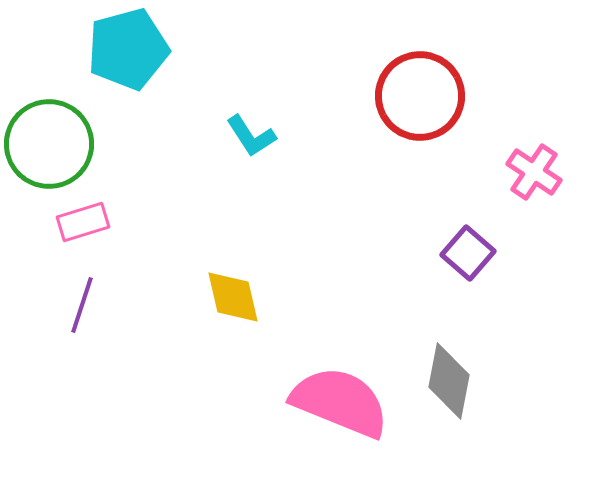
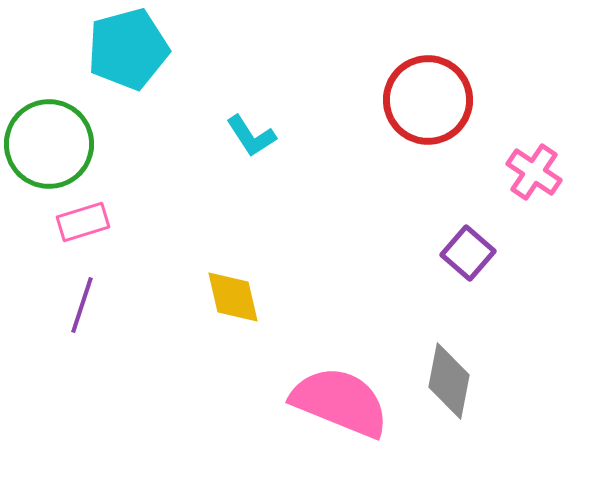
red circle: moved 8 px right, 4 px down
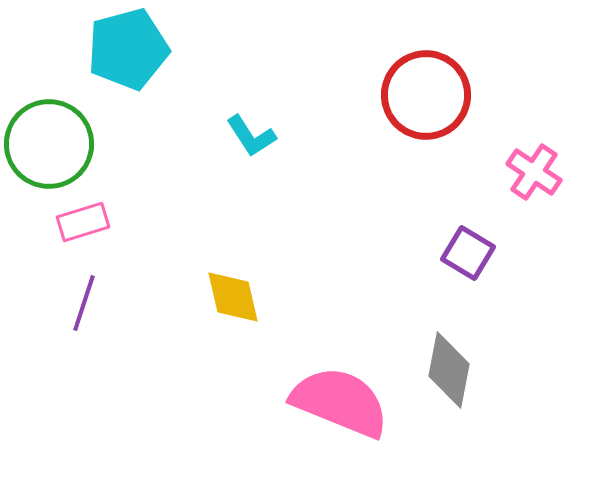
red circle: moved 2 px left, 5 px up
purple square: rotated 10 degrees counterclockwise
purple line: moved 2 px right, 2 px up
gray diamond: moved 11 px up
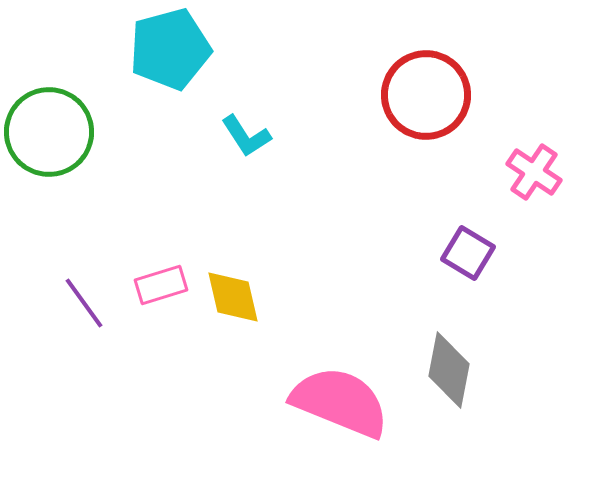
cyan pentagon: moved 42 px right
cyan L-shape: moved 5 px left
green circle: moved 12 px up
pink rectangle: moved 78 px right, 63 px down
purple line: rotated 54 degrees counterclockwise
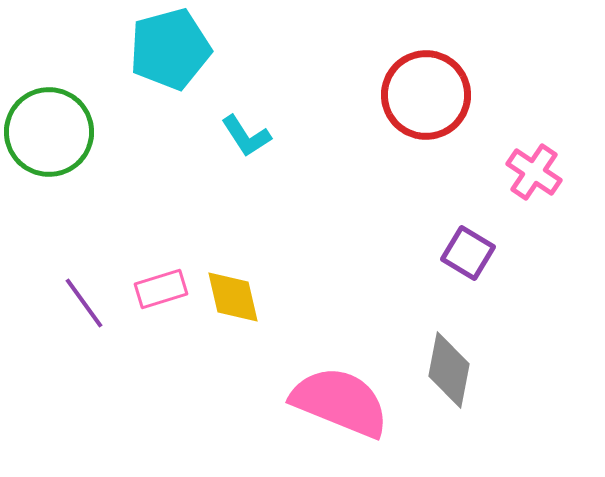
pink rectangle: moved 4 px down
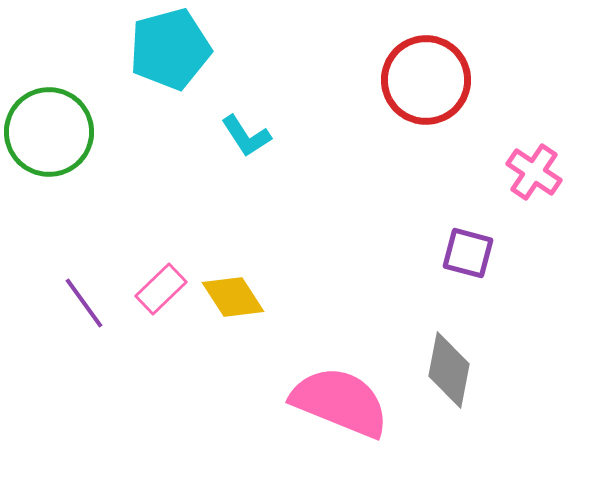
red circle: moved 15 px up
purple square: rotated 16 degrees counterclockwise
pink rectangle: rotated 27 degrees counterclockwise
yellow diamond: rotated 20 degrees counterclockwise
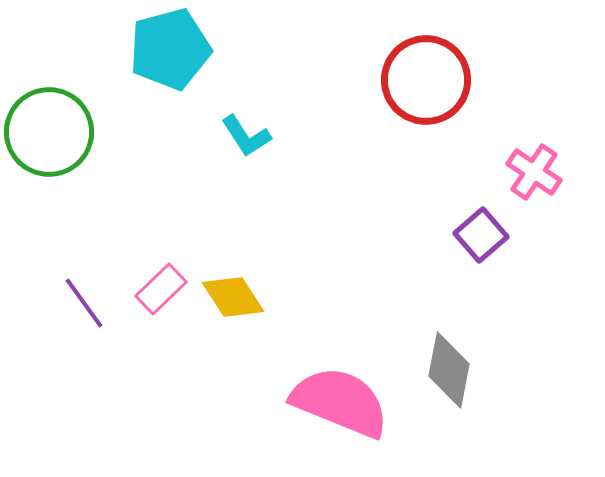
purple square: moved 13 px right, 18 px up; rotated 34 degrees clockwise
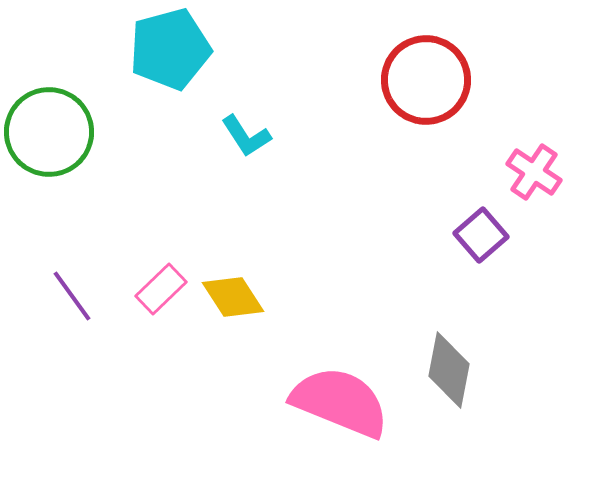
purple line: moved 12 px left, 7 px up
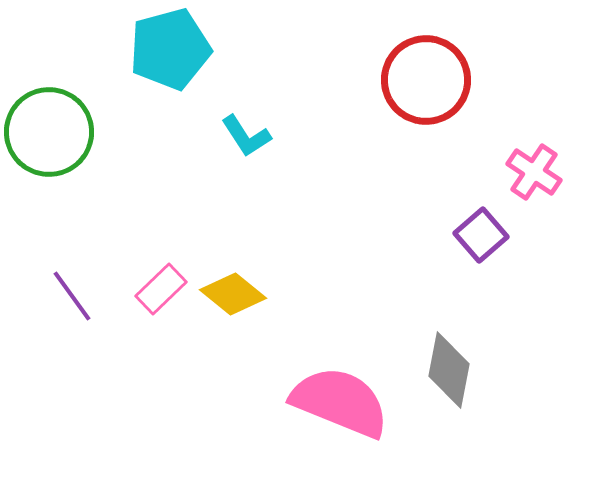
yellow diamond: moved 3 px up; rotated 18 degrees counterclockwise
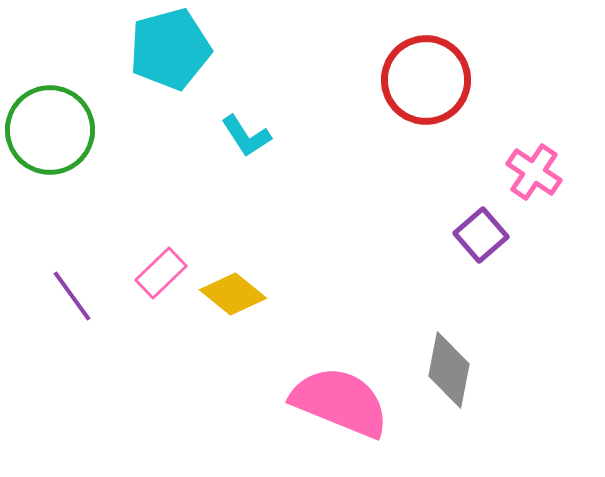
green circle: moved 1 px right, 2 px up
pink rectangle: moved 16 px up
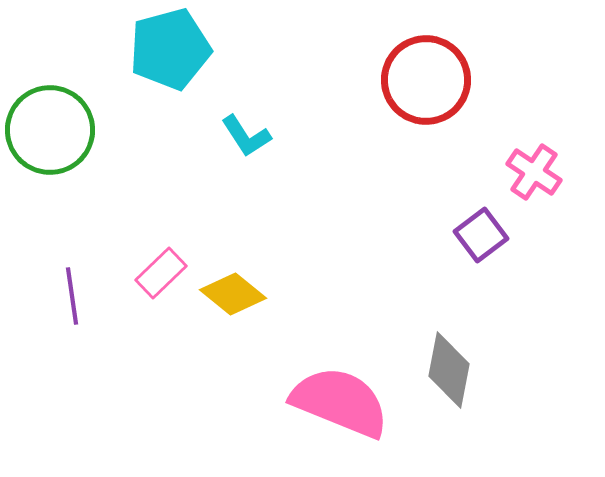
purple square: rotated 4 degrees clockwise
purple line: rotated 28 degrees clockwise
